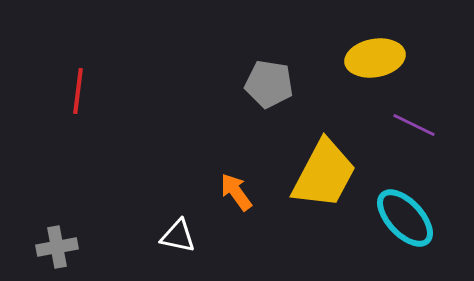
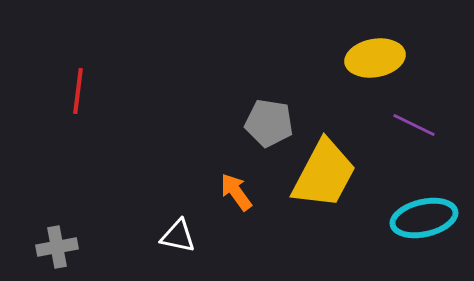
gray pentagon: moved 39 px down
cyan ellipse: moved 19 px right; rotated 60 degrees counterclockwise
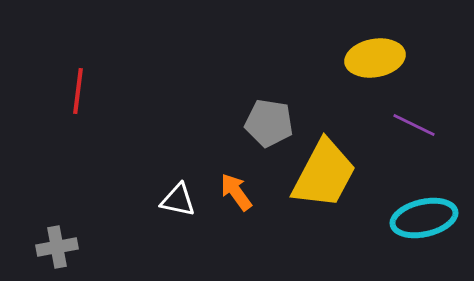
white triangle: moved 36 px up
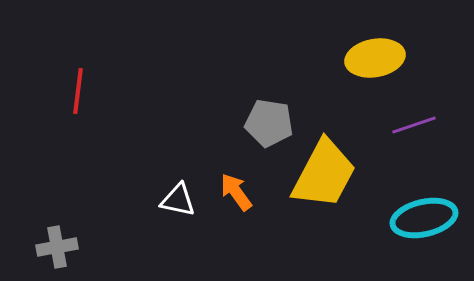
purple line: rotated 45 degrees counterclockwise
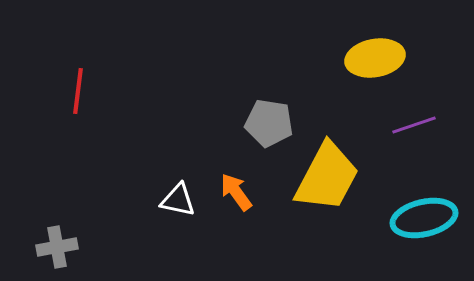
yellow trapezoid: moved 3 px right, 3 px down
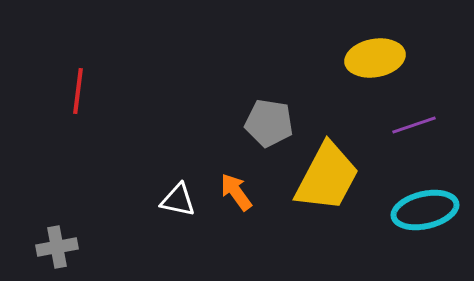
cyan ellipse: moved 1 px right, 8 px up
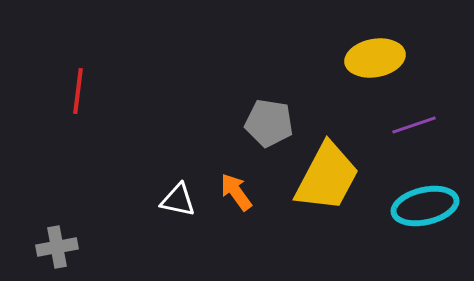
cyan ellipse: moved 4 px up
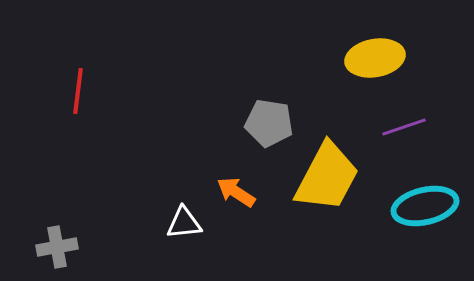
purple line: moved 10 px left, 2 px down
orange arrow: rotated 21 degrees counterclockwise
white triangle: moved 6 px right, 23 px down; rotated 18 degrees counterclockwise
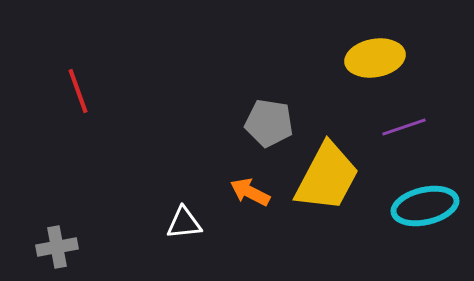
red line: rotated 27 degrees counterclockwise
orange arrow: moved 14 px right; rotated 6 degrees counterclockwise
